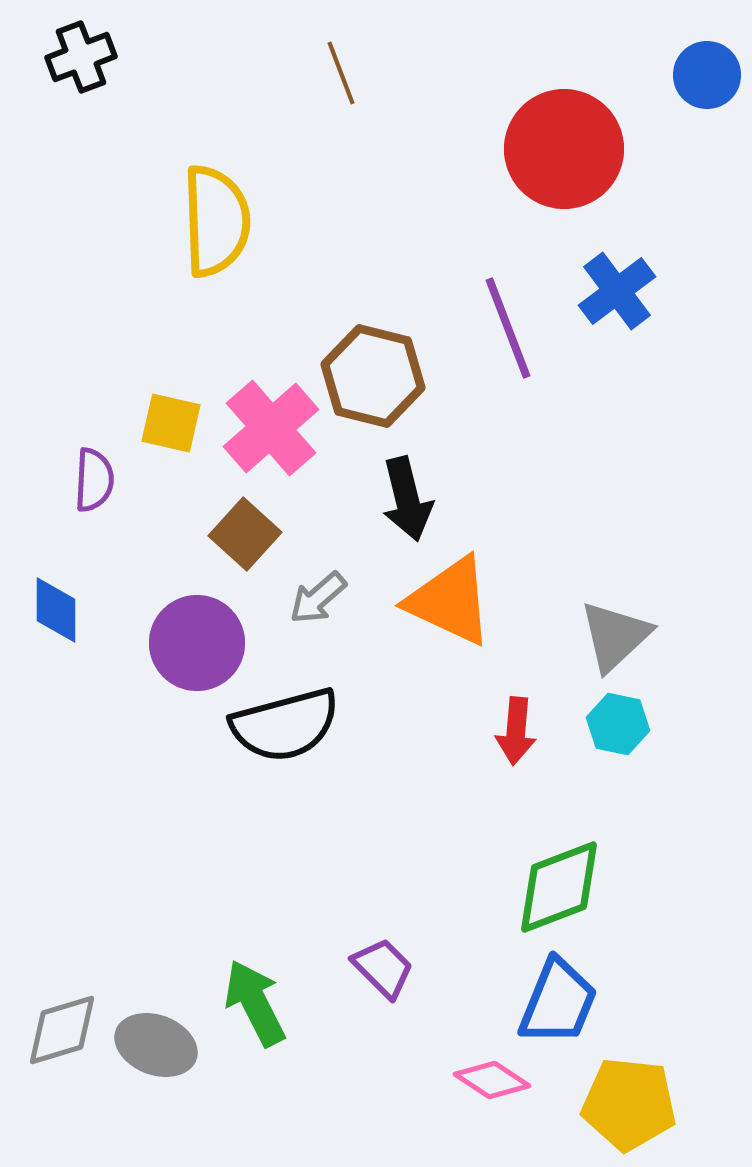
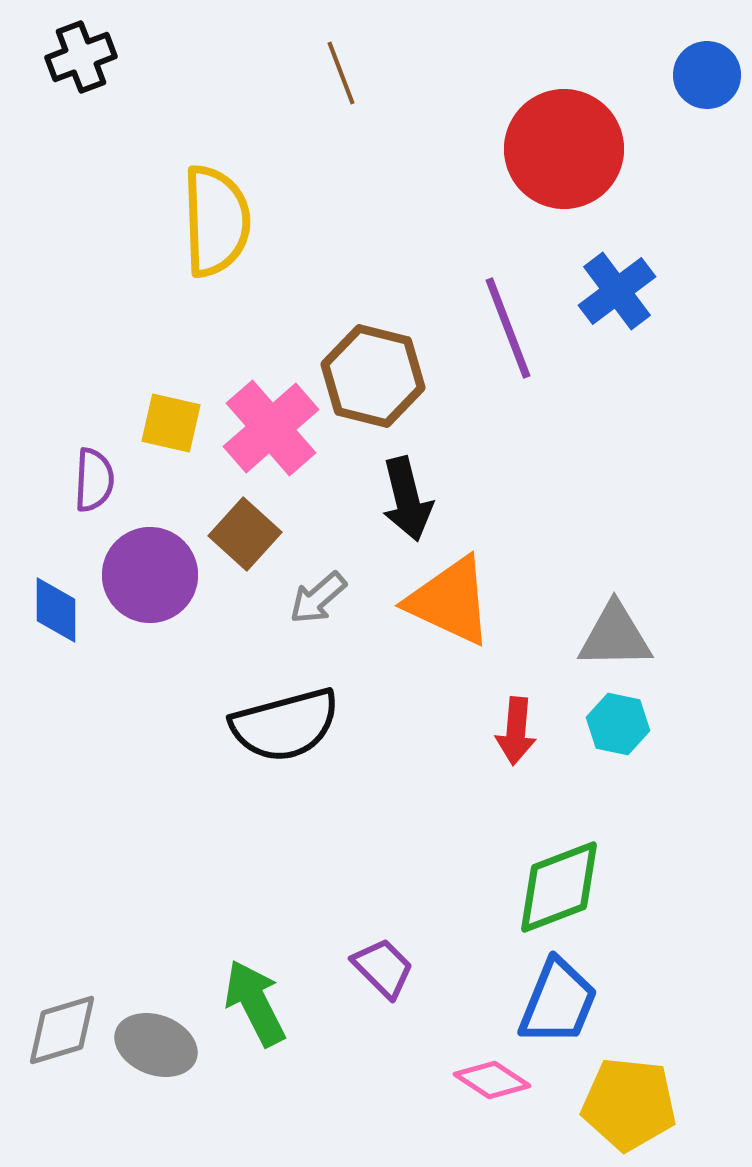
gray triangle: rotated 42 degrees clockwise
purple circle: moved 47 px left, 68 px up
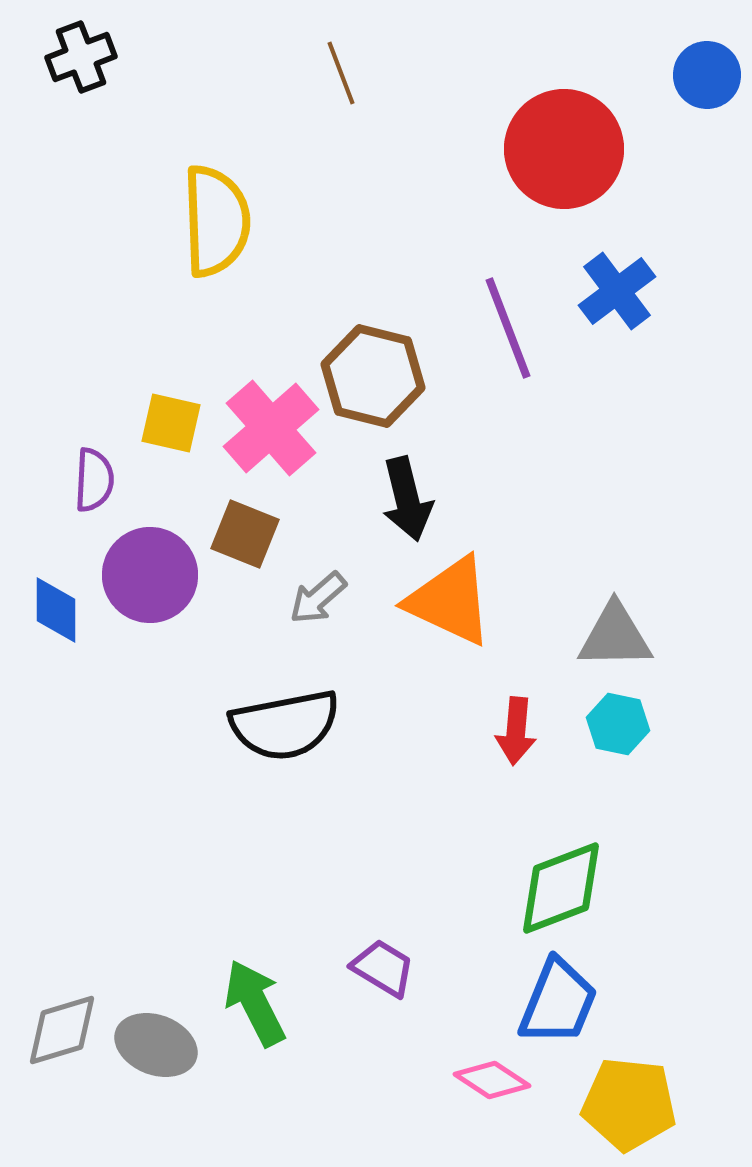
brown square: rotated 20 degrees counterclockwise
black semicircle: rotated 4 degrees clockwise
green diamond: moved 2 px right, 1 px down
purple trapezoid: rotated 14 degrees counterclockwise
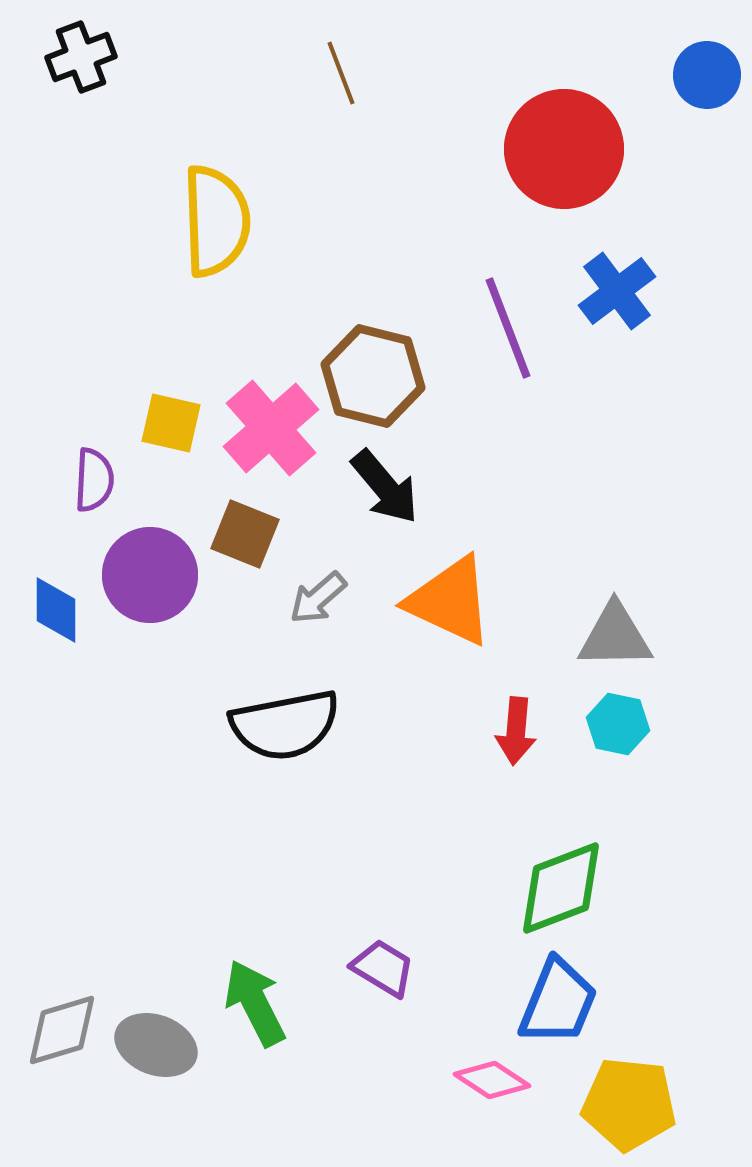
black arrow: moved 22 px left, 12 px up; rotated 26 degrees counterclockwise
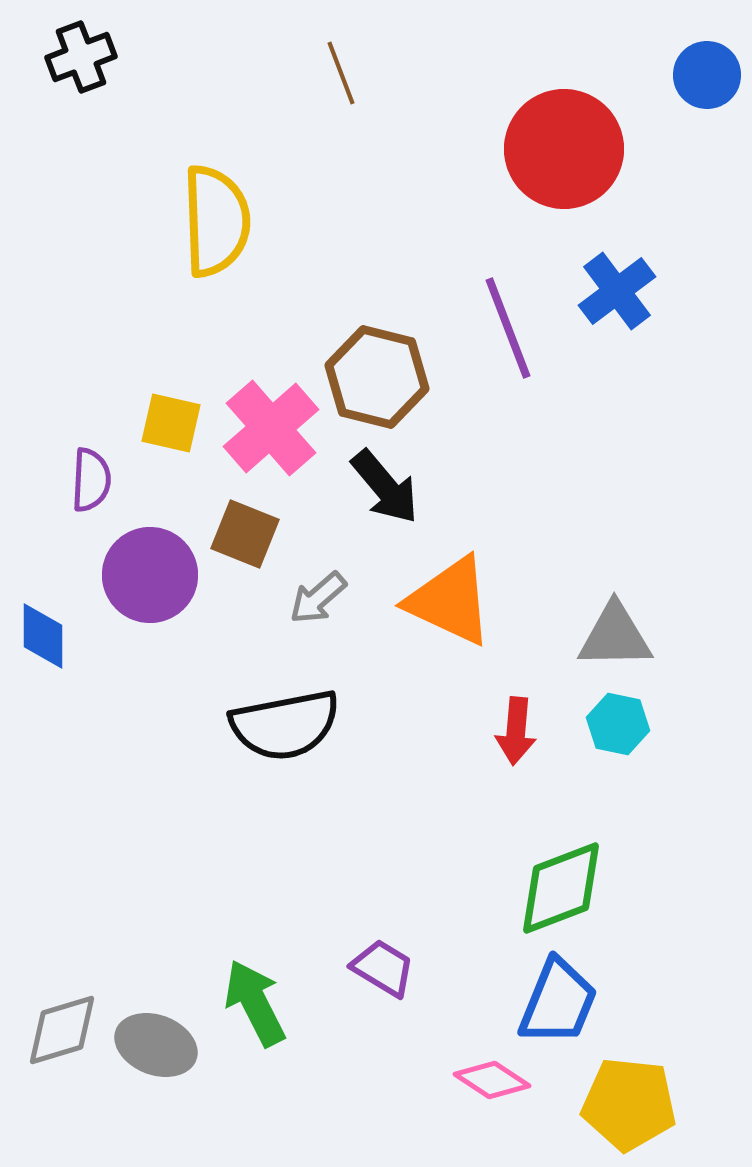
brown hexagon: moved 4 px right, 1 px down
purple semicircle: moved 3 px left
blue diamond: moved 13 px left, 26 px down
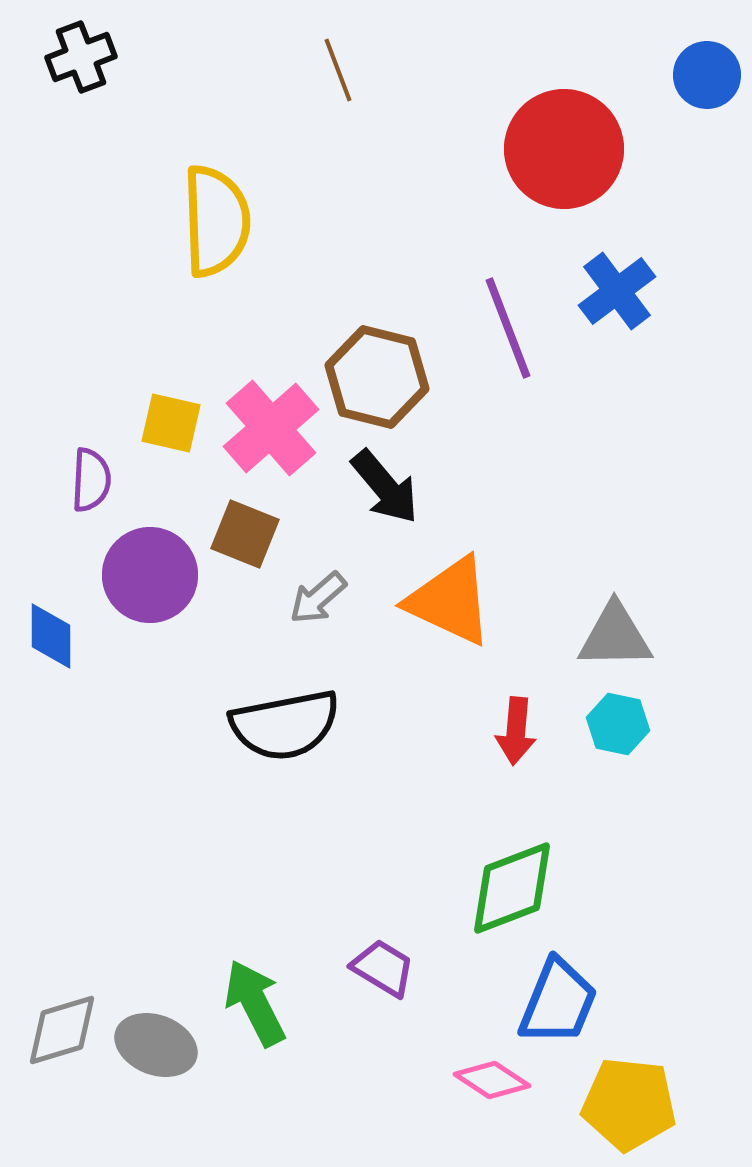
brown line: moved 3 px left, 3 px up
blue diamond: moved 8 px right
green diamond: moved 49 px left
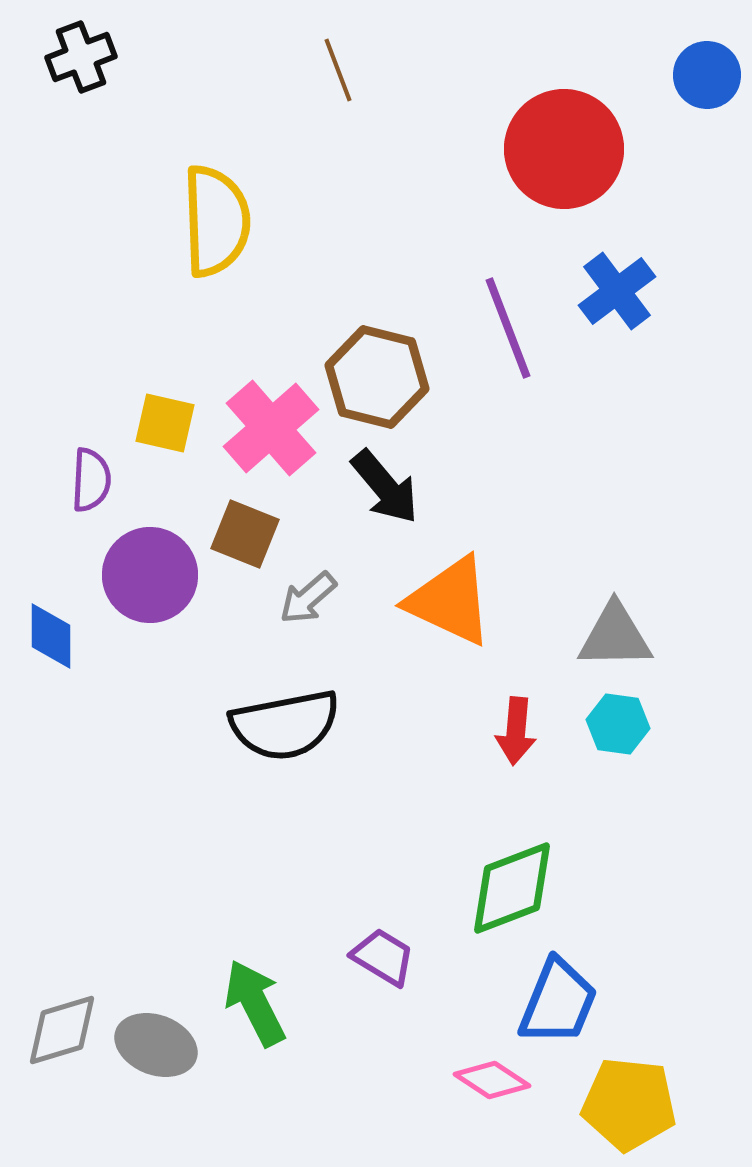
yellow square: moved 6 px left
gray arrow: moved 10 px left
cyan hexagon: rotated 4 degrees counterclockwise
purple trapezoid: moved 11 px up
